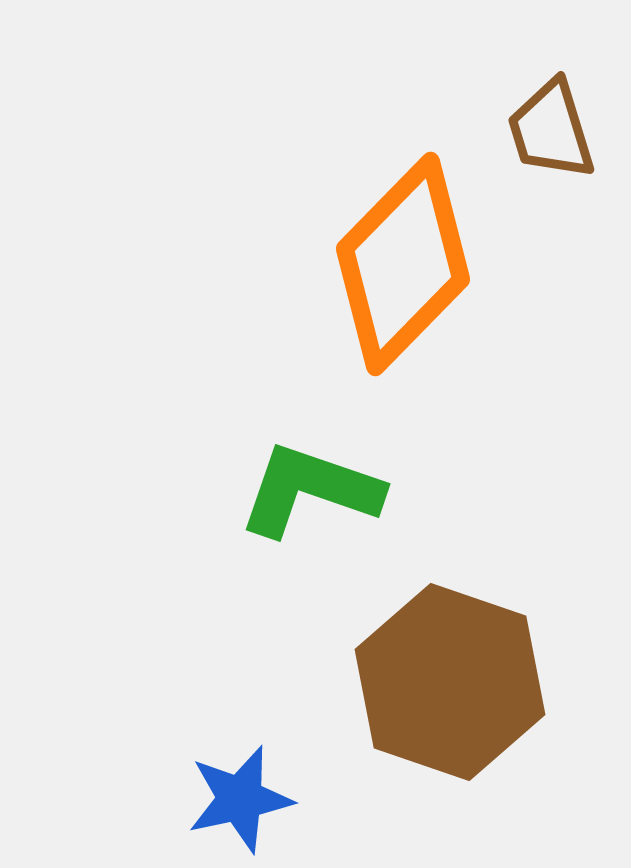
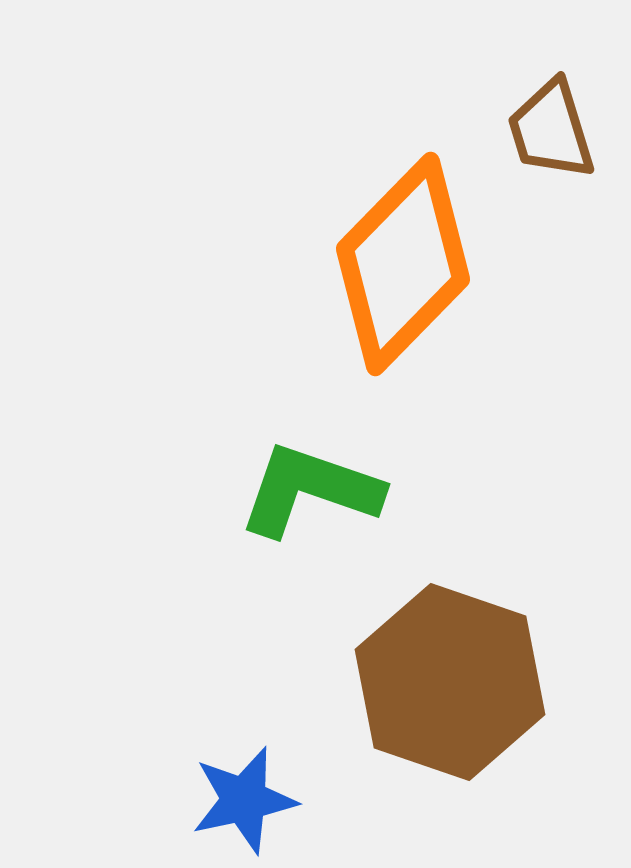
blue star: moved 4 px right, 1 px down
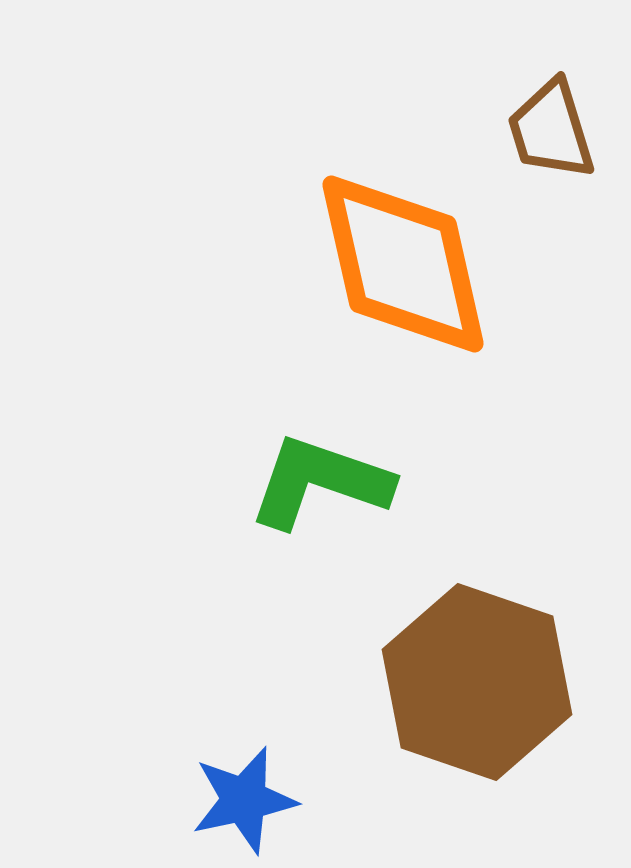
orange diamond: rotated 57 degrees counterclockwise
green L-shape: moved 10 px right, 8 px up
brown hexagon: moved 27 px right
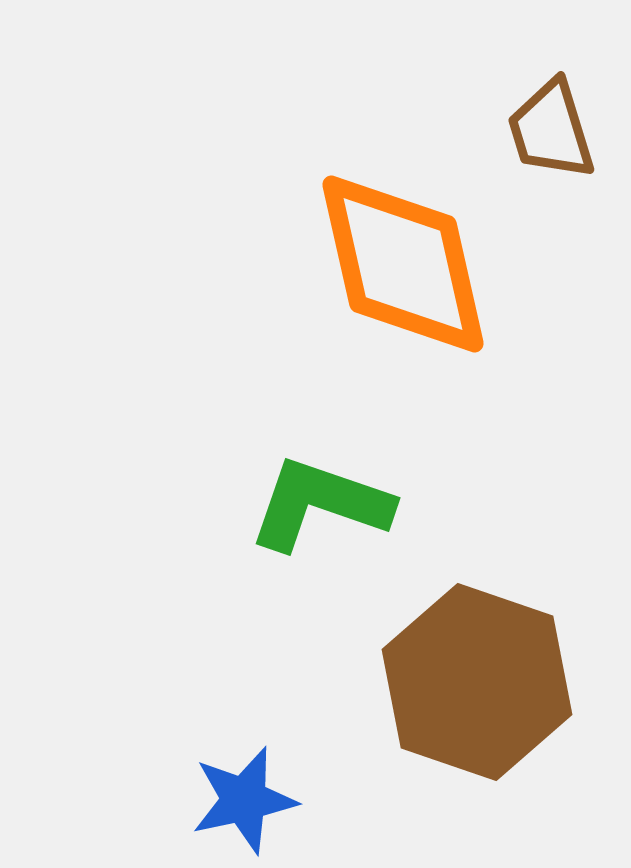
green L-shape: moved 22 px down
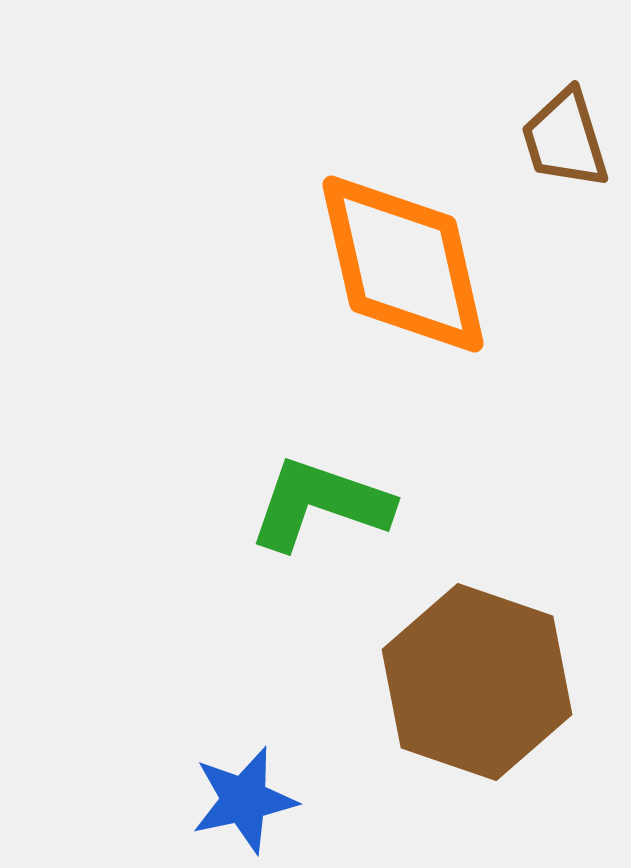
brown trapezoid: moved 14 px right, 9 px down
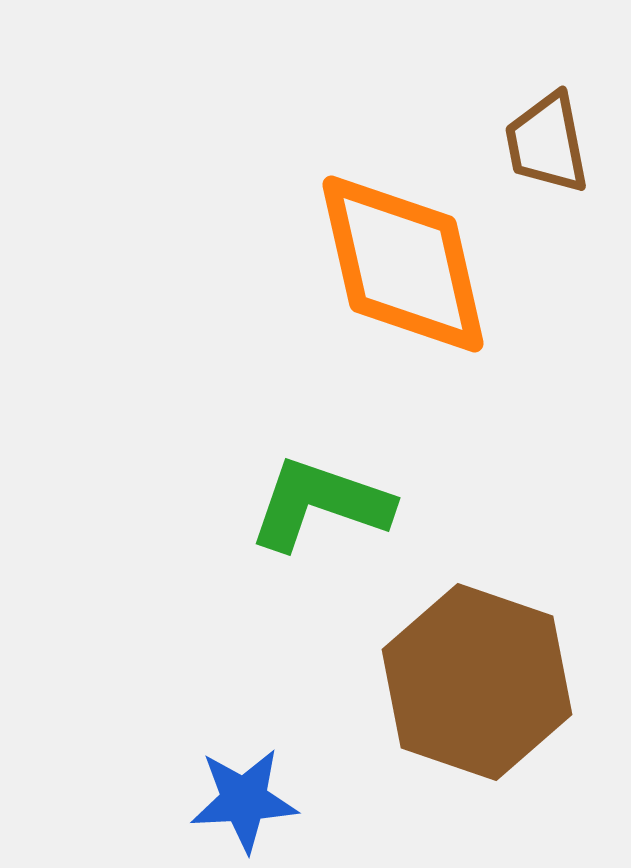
brown trapezoid: moved 18 px left, 4 px down; rotated 6 degrees clockwise
blue star: rotated 9 degrees clockwise
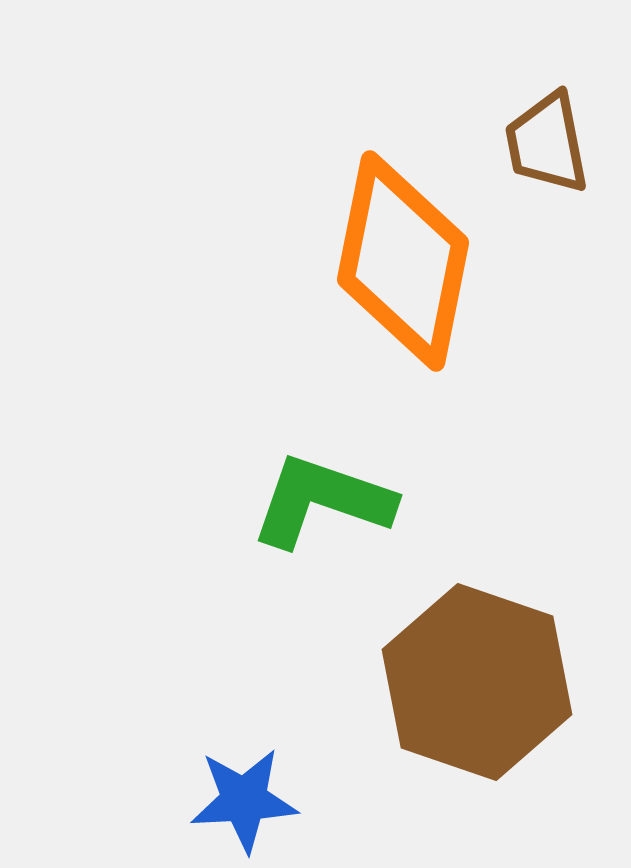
orange diamond: moved 3 px up; rotated 24 degrees clockwise
green L-shape: moved 2 px right, 3 px up
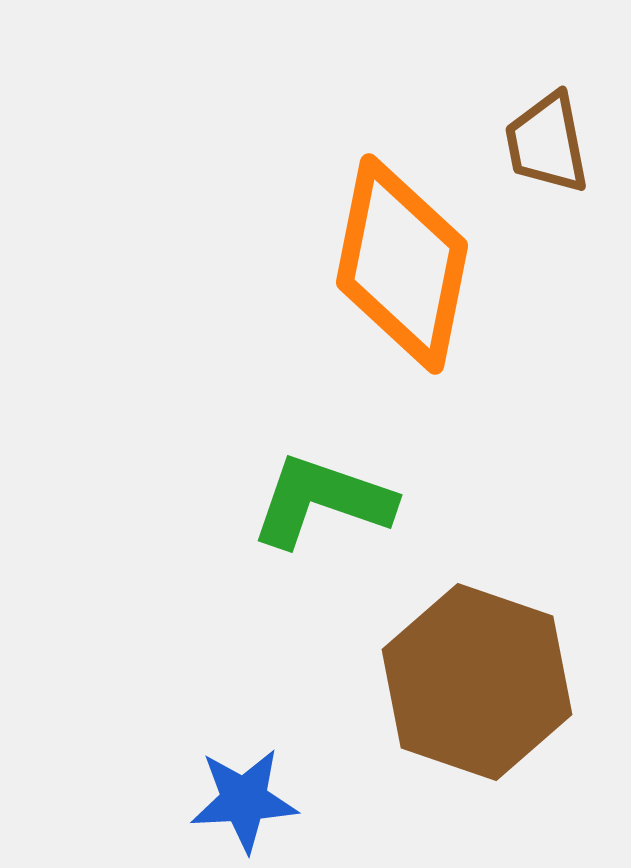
orange diamond: moved 1 px left, 3 px down
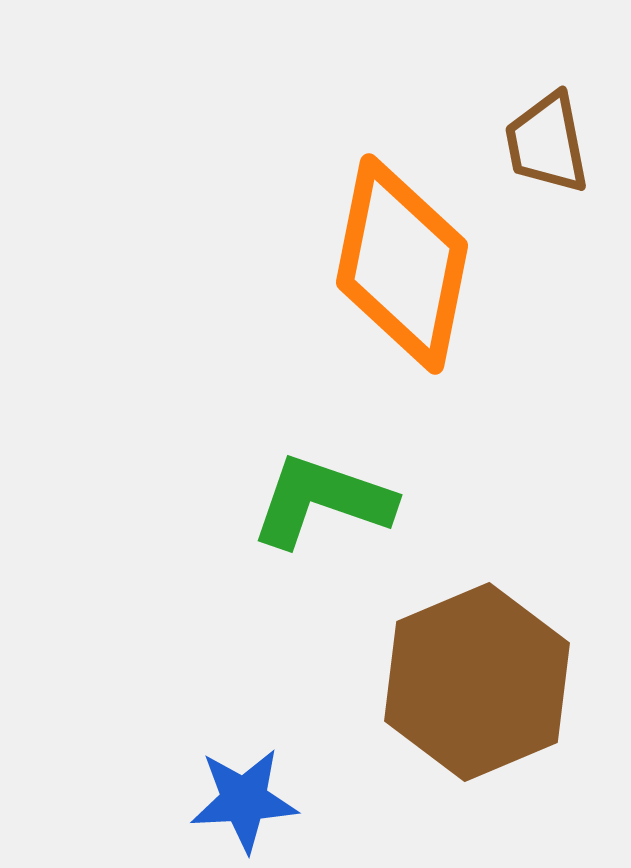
brown hexagon: rotated 18 degrees clockwise
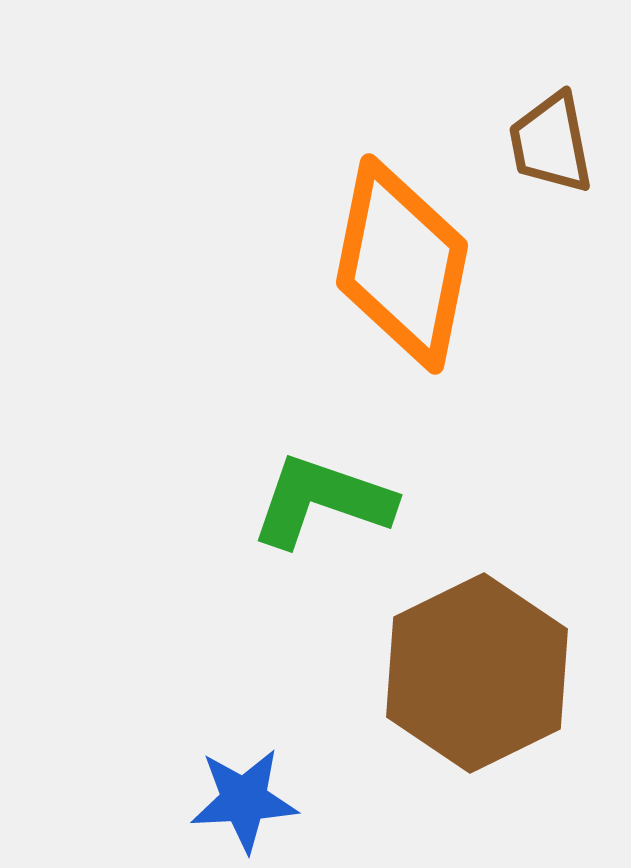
brown trapezoid: moved 4 px right
brown hexagon: moved 9 px up; rotated 3 degrees counterclockwise
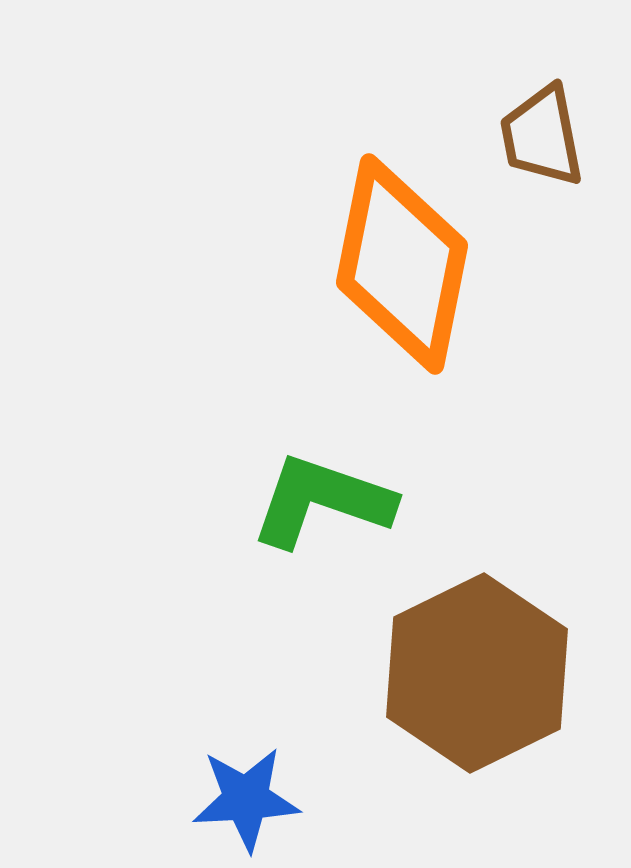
brown trapezoid: moved 9 px left, 7 px up
blue star: moved 2 px right, 1 px up
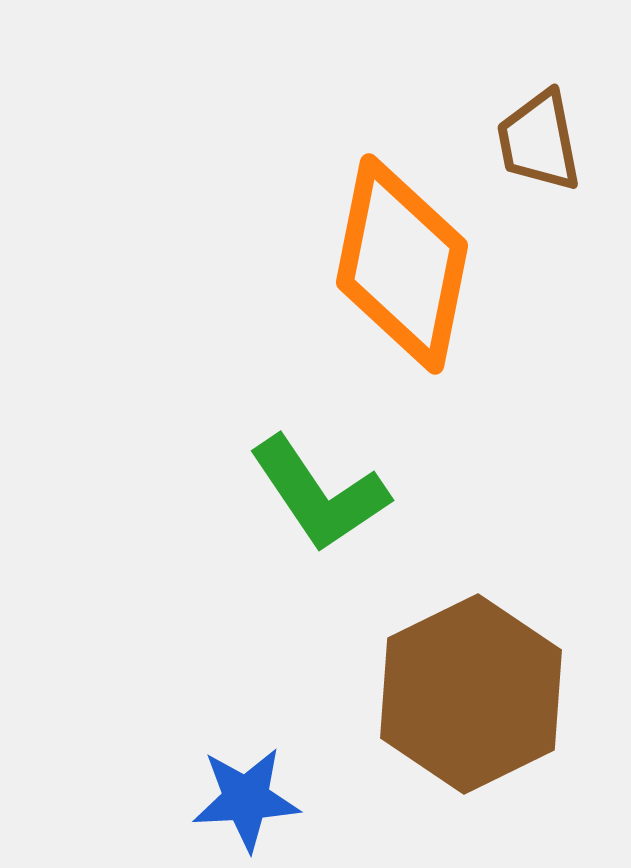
brown trapezoid: moved 3 px left, 5 px down
green L-shape: moved 3 px left, 7 px up; rotated 143 degrees counterclockwise
brown hexagon: moved 6 px left, 21 px down
